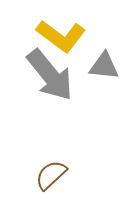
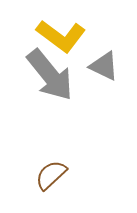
gray triangle: rotated 20 degrees clockwise
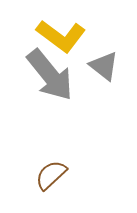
gray triangle: rotated 12 degrees clockwise
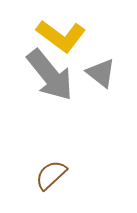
gray triangle: moved 3 px left, 7 px down
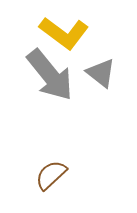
yellow L-shape: moved 3 px right, 3 px up
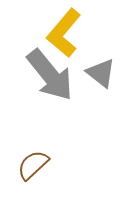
yellow L-shape: rotated 93 degrees clockwise
brown semicircle: moved 18 px left, 10 px up
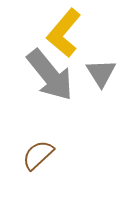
gray triangle: rotated 20 degrees clockwise
brown semicircle: moved 5 px right, 10 px up
